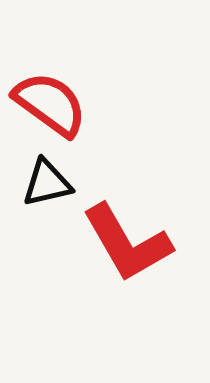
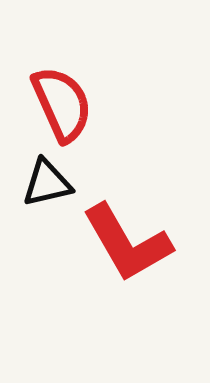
red semicircle: moved 12 px right; rotated 30 degrees clockwise
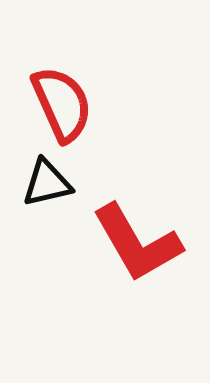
red L-shape: moved 10 px right
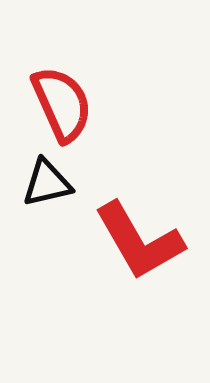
red L-shape: moved 2 px right, 2 px up
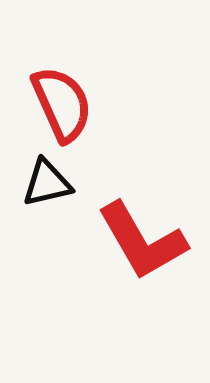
red L-shape: moved 3 px right
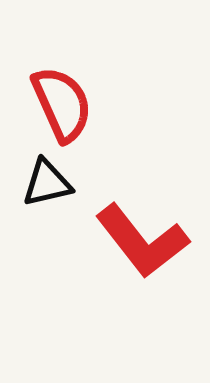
red L-shape: rotated 8 degrees counterclockwise
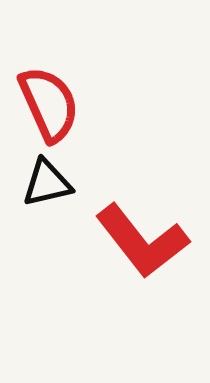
red semicircle: moved 13 px left
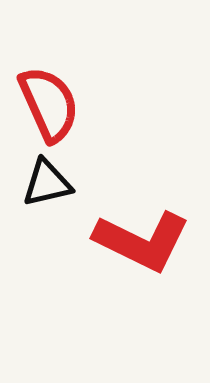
red L-shape: rotated 26 degrees counterclockwise
